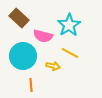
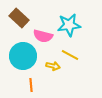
cyan star: rotated 25 degrees clockwise
yellow line: moved 2 px down
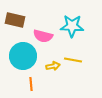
brown rectangle: moved 4 px left, 2 px down; rotated 30 degrees counterclockwise
cyan star: moved 3 px right, 1 px down; rotated 10 degrees clockwise
yellow line: moved 3 px right, 5 px down; rotated 18 degrees counterclockwise
yellow arrow: rotated 24 degrees counterclockwise
orange line: moved 1 px up
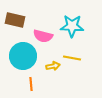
yellow line: moved 1 px left, 2 px up
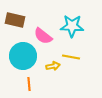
pink semicircle: rotated 24 degrees clockwise
yellow line: moved 1 px left, 1 px up
orange line: moved 2 px left
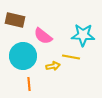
cyan star: moved 11 px right, 9 px down
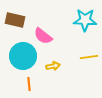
cyan star: moved 2 px right, 15 px up
yellow line: moved 18 px right; rotated 18 degrees counterclockwise
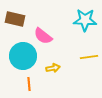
brown rectangle: moved 1 px up
yellow arrow: moved 2 px down
